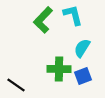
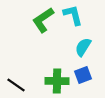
green L-shape: rotated 12 degrees clockwise
cyan semicircle: moved 1 px right, 1 px up
green cross: moved 2 px left, 12 px down
blue square: moved 1 px up
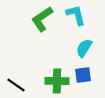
cyan L-shape: moved 3 px right
green L-shape: moved 1 px left, 1 px up
cyan semicircle: moved 1 px right, 1 px down
blue square: rotated 12 degrees clockwise
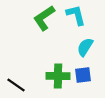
green L-shape: moved 2 px right, 1 px up
cyan semicircle: moved 1 px right, 1 px up
green cross: moved 1 px right, 5 px up
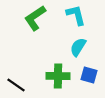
green L-shape: moved 9 px left
cyan semicircle: moved 7 px left
blue square: moved 6 px right; rotated 24 degrees clockwise
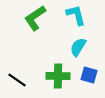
black line: moved 1 px right, 5 px up
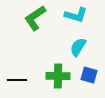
cyan L-shape: rotated 120 degrees clockwise
black line: rotated 36 degrees counterclockwise
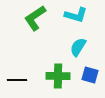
blue square: moved 1 px right
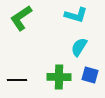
green L-shape: moved 14 px left
cyan semicircle: moved 1 px right
green cross: moved 1 px right, 1 px down
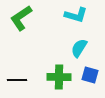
cyan semicircle: moved 1 px down
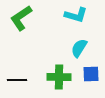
blue square: moved 1 px right, 1 px up; rotated 18 degrees counterclockwise
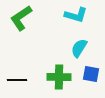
blue square: rotated 12 degrees clockwise
